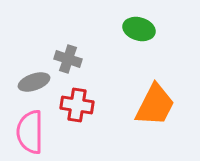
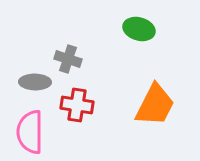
gray ellipse: moved 1 px right; rotated 20 degrees clockwise
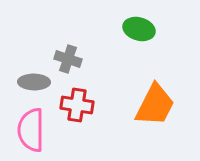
gray ellipse: moved 1 px left
pink semicircle: moved 1 px right, 2 px up
